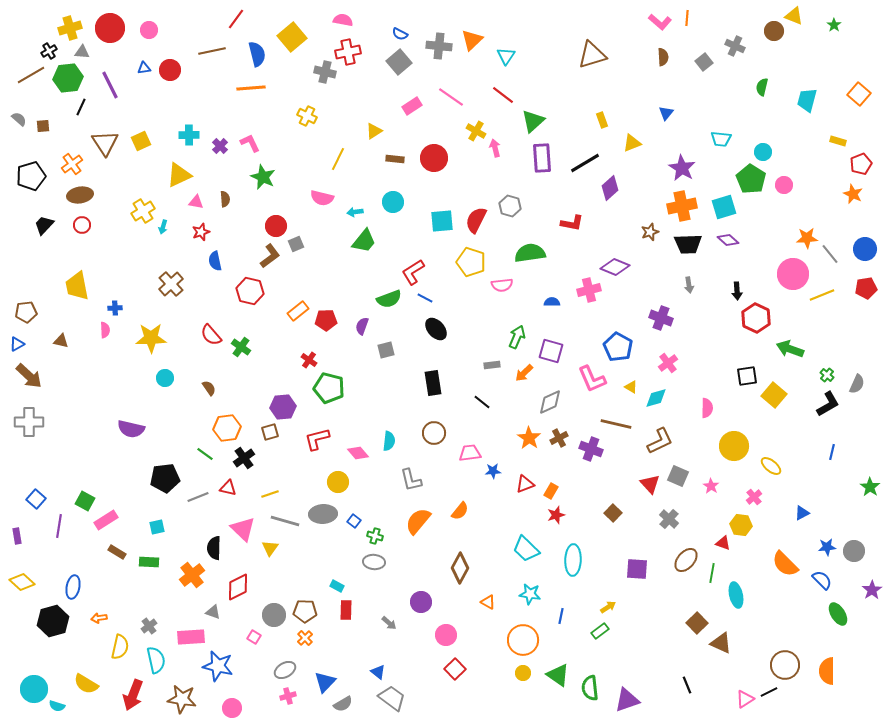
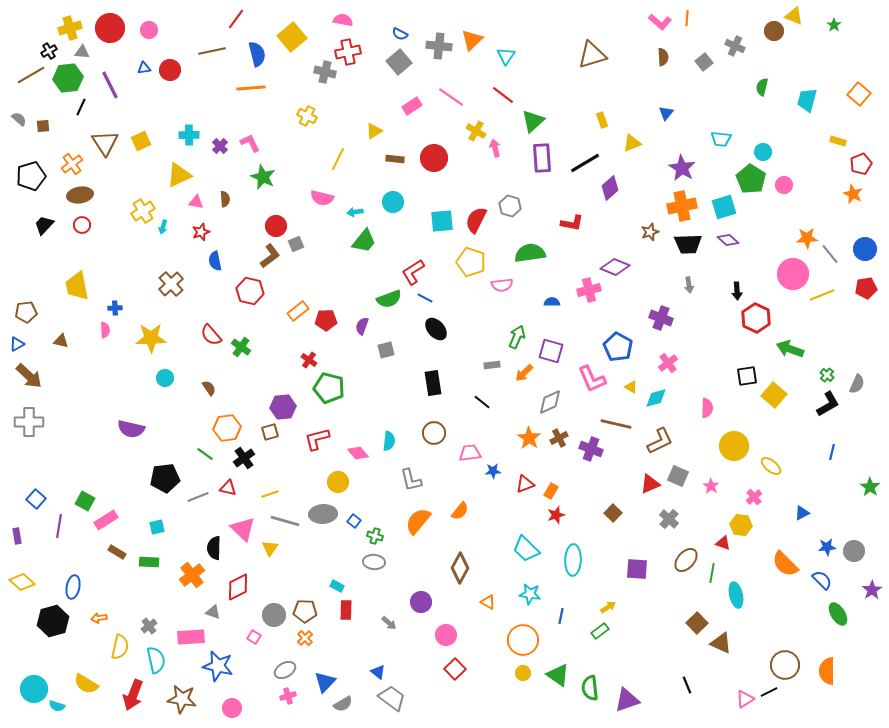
red triangle at (650, 484): rotated 50 degrees clockwise
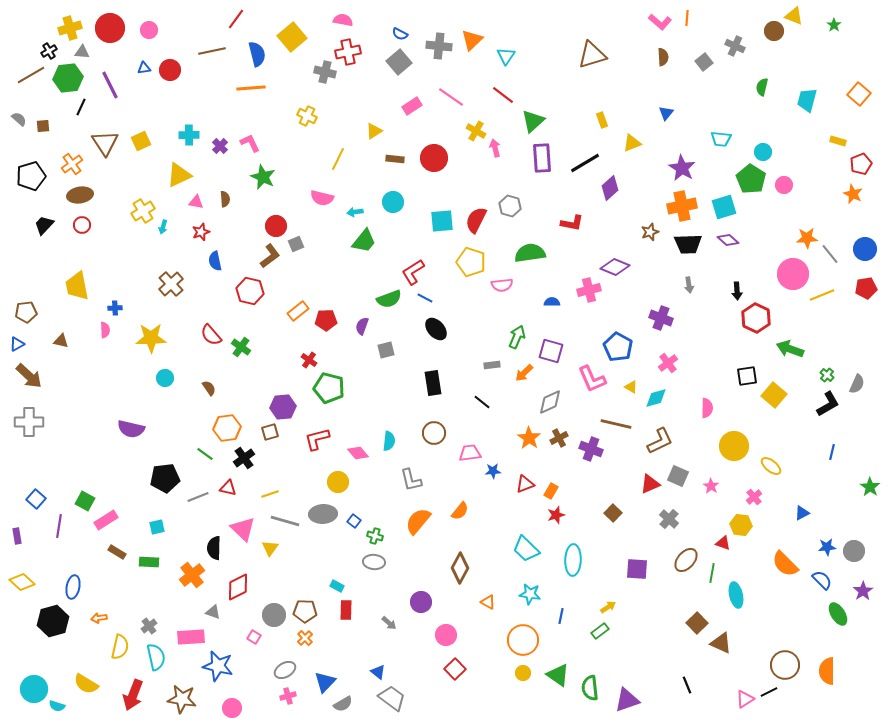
purple star at (872, 590): moved 9 px left, 1 px down
cyan semicircle at (156, 660): moved 3 px up
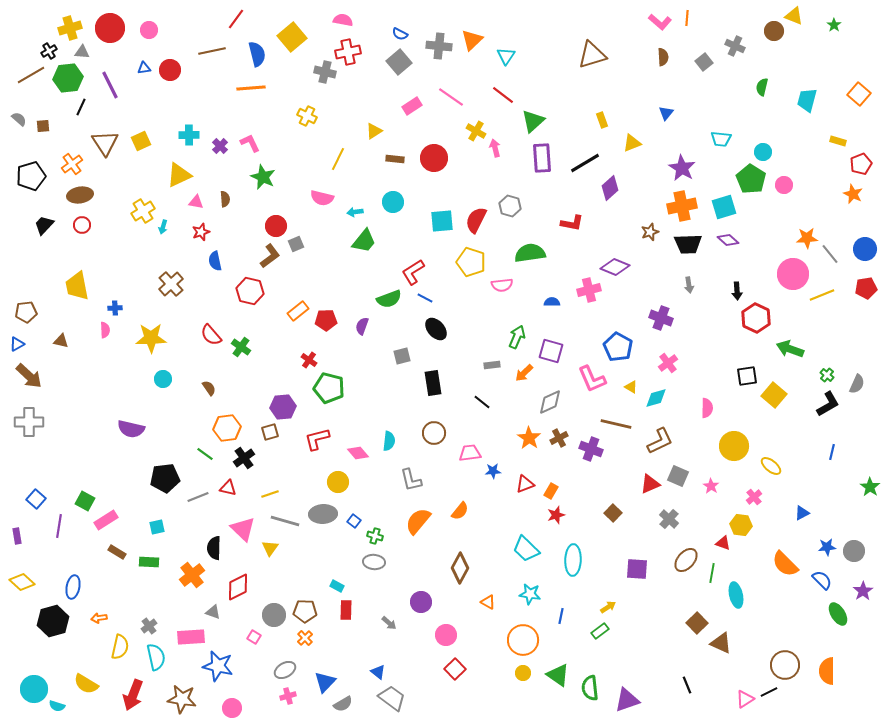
gray square at (386, 350): moved 16 px right, 6 px down
cyan circle at (165, 378): moved 2 px left, 1 px down
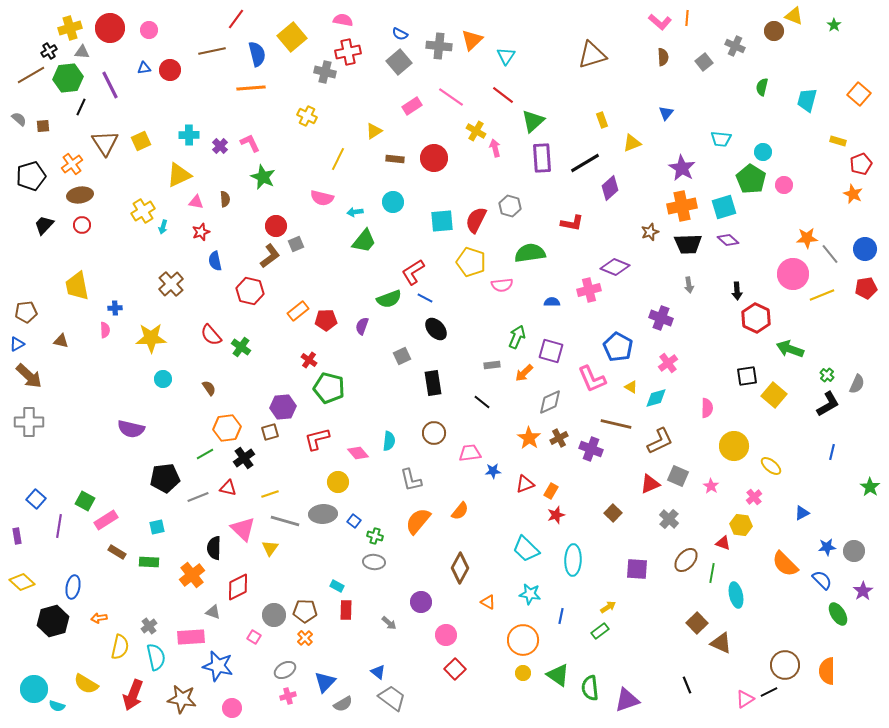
gray square at (402, 356): rotated 12 degrees counterclockwise
green line at (205, 454): rotated 66 degrees counterclockwise
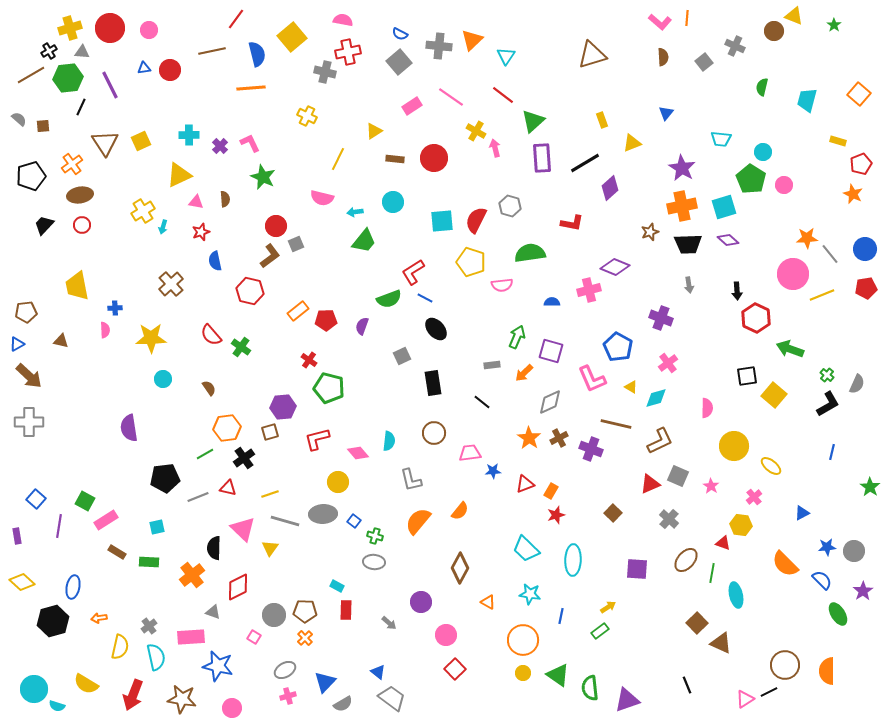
purple semicircle at (131, 429): moved 2 px left, 1 px up; rotated 68 degrees clockwise
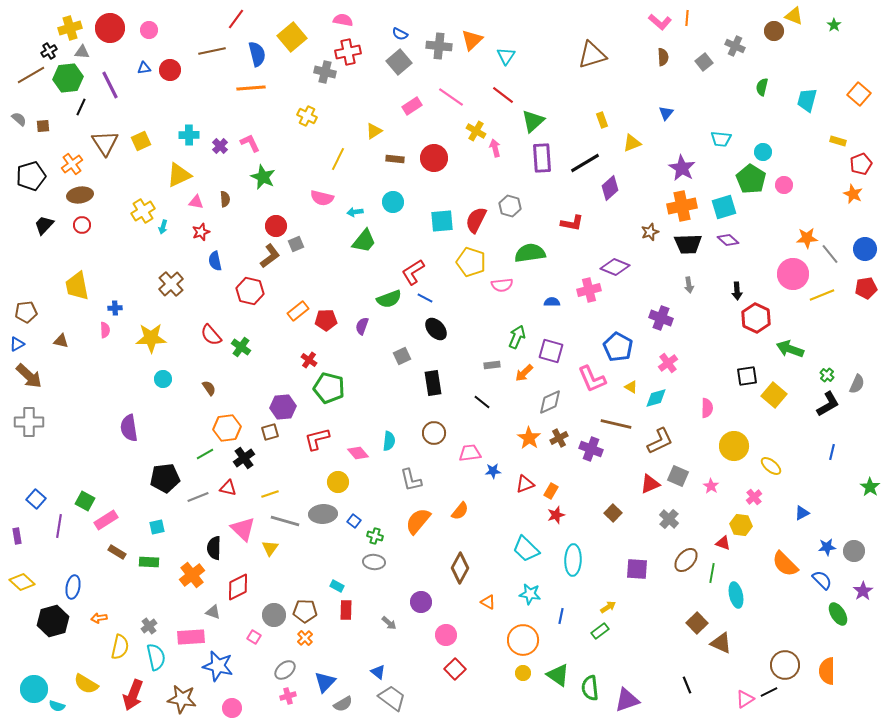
gray ellipse at (285, 670): rotated 10 degrees counterclockwise
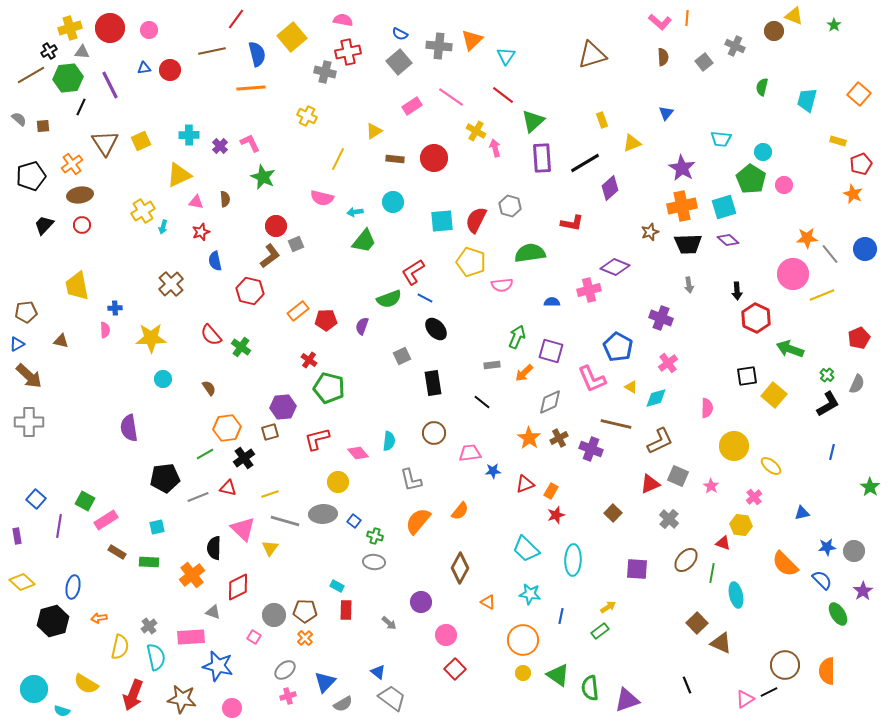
red pentagon at (866, 288): moved 7 px left, 50 px down; rotated 15 degrees counterclockwise
blue triangle at (802, 513): rotated 14 degrees clockwise
cyan semicircle at (57, 706): moved 5 px right, 5 px down
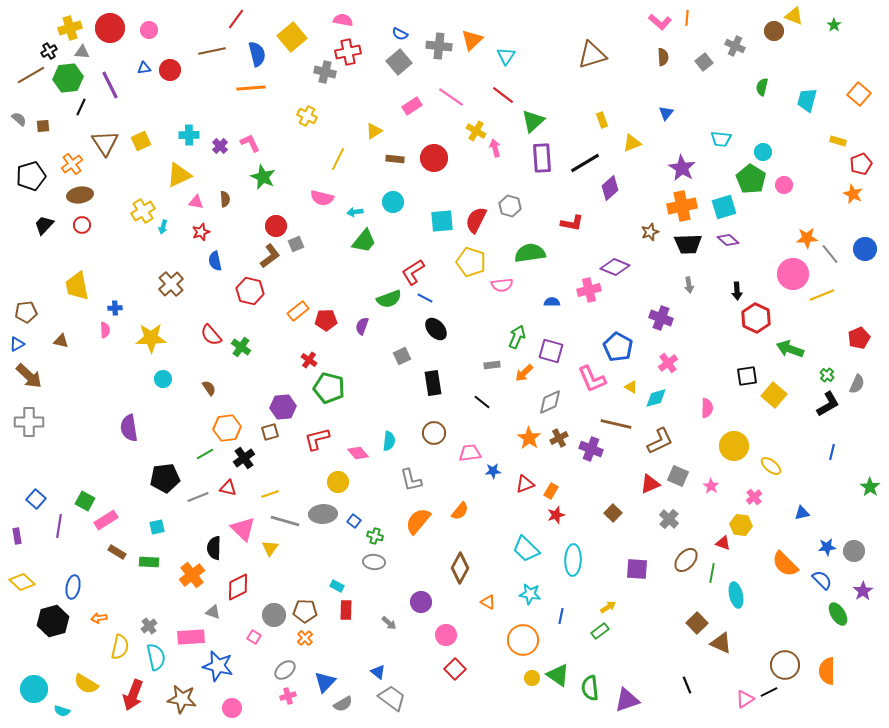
yellow circle at (523, 673): moved 9 px right, 5 px down
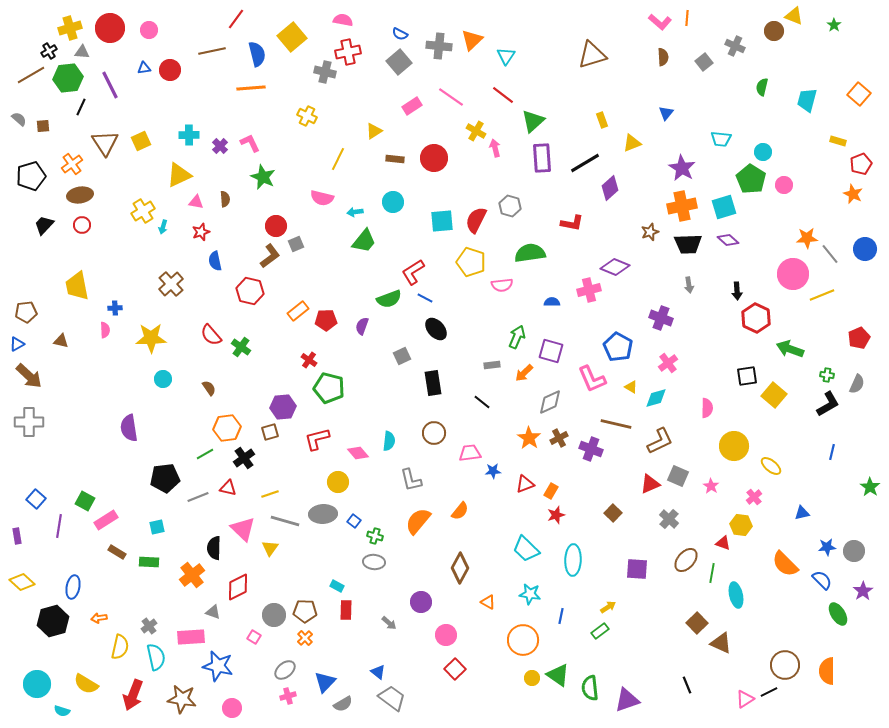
green cross at (827, 375): rotated 32 degrees counterclockwise
cyan circle at (34, 689): moved 3 px right, 5 px up
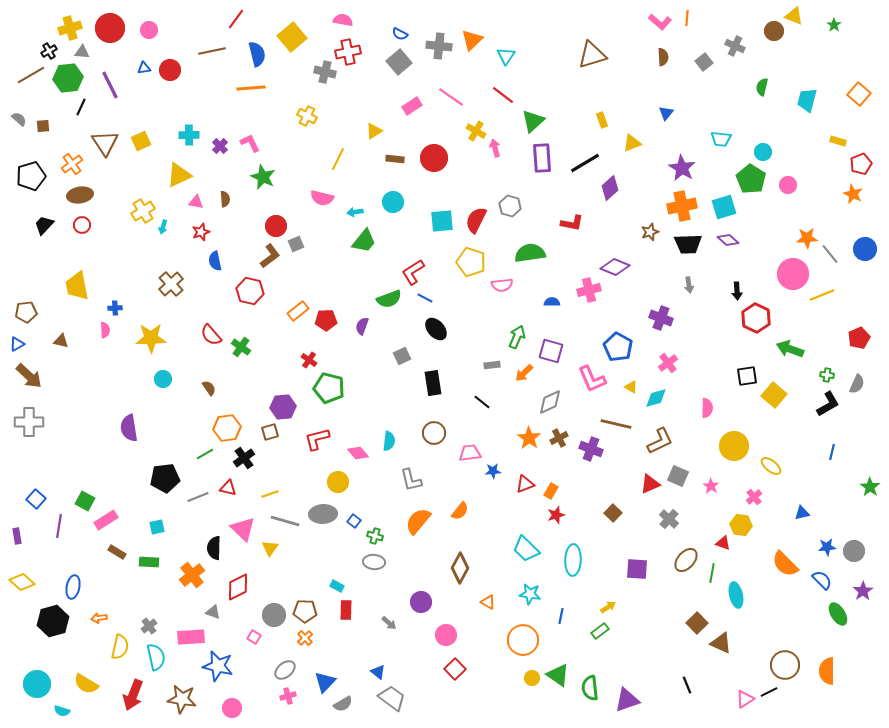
pink circle at (784, 185): moved 4 px right
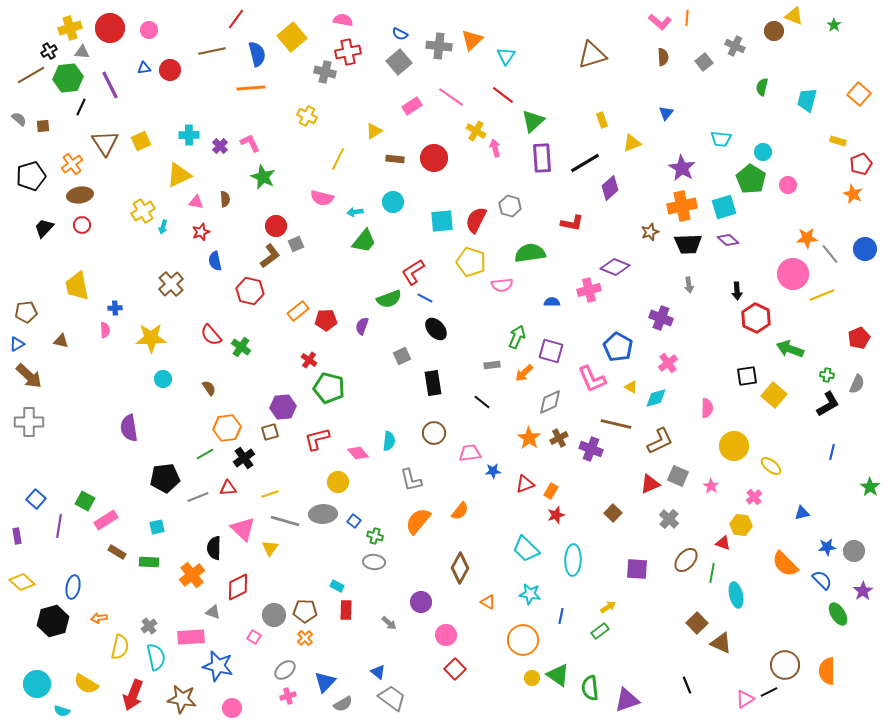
black trapezoid at (44, 225): moved 3 px down
red triangle at (228, 488): rotated 18 degrees counterclockwise
